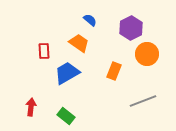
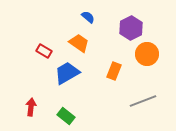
blue semicircle: moved 2 px left, 3 px up
red rectangle: rotated 56 degrees counterclockwise
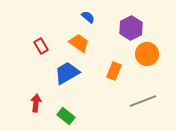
red rectangle: moved 3 px left, 5 px up; rotated 28 degrees clockwise
red arrow: moved 5 px right, 4 px up
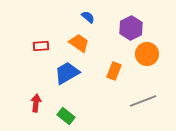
red rectangle: rotated 63 degrees counterclockwise
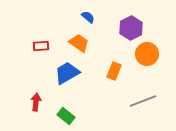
red arrow: moved 1 px up
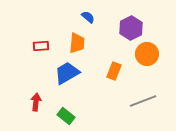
orange trapezoid: moved 2 px left; rotated 60 degrees clockwise
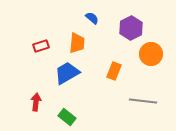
blue semicircle: moved 4 px right, 1 px down
red rectangle: rotated 14 degrees counterclockwise
orange circle: moved 4 px right
gray line: rotated 28 degrees clockwise
green rectangle: moved 1 px right, 1 px down
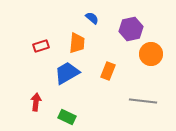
purple hexagon: moved 1 px down; rotated 15 degrees clockwise
orange rectangle: moved 6 px left
green rectangle: rotated 12 degrees counterclockwise
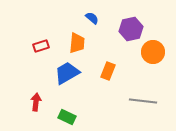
orange circle: moved 2 px right, 2 px up
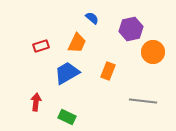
orange trapezoid: rotated 20 degrees clockwise
